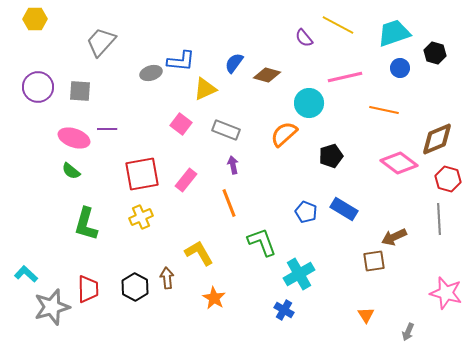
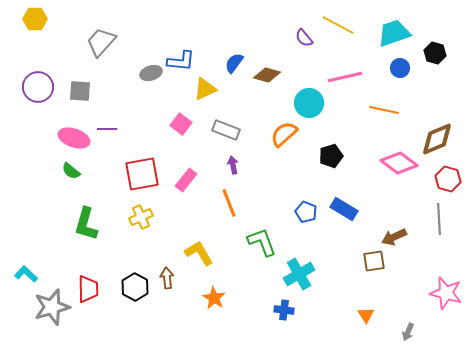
blue cross at (284, 310): rotated 24 degrees counterclockwise
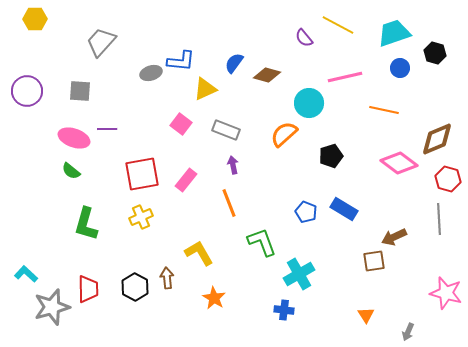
purple circle at (38, 87): moved 11 px left, 4 px down
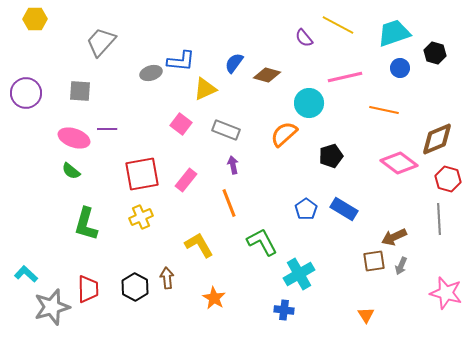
purple circle at (27, 91): moved 1 px left, 2 px down
blue pentagon at (306, 212): moved 3 px up; rotated 15 degrees clockwise
green L-shape at (262, 242): rotated 8 degrees counterclockwise
yellow L-shape at (199, 253): moved 8 px up
gray arrow at (408, 332): moved 7 px left, 66 px up
